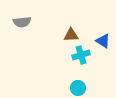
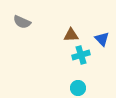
gray semicircle: rotated 30 degrees clockwise
blue triangle: moved 1 px left, 2 px up; rotated 14 degrees clockwise
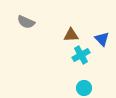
gray semicircle: moved 4 px right
cyan cross: rotated 12 degrees counterclockwise
cyan circle: moved 6 px right
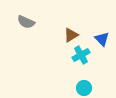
brown triangle: rotated 28 degrees counterclockwise
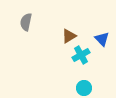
gray semicircle: rotated 78 degrees clockwise
brown triangle: moved 2 px left, 1 px down
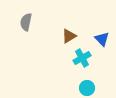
cyan cross: moved 1 px right, 3 px down
cyan circle: moved 3 px right
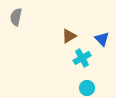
gray semicircle: moved 10 px left, 5 px up
